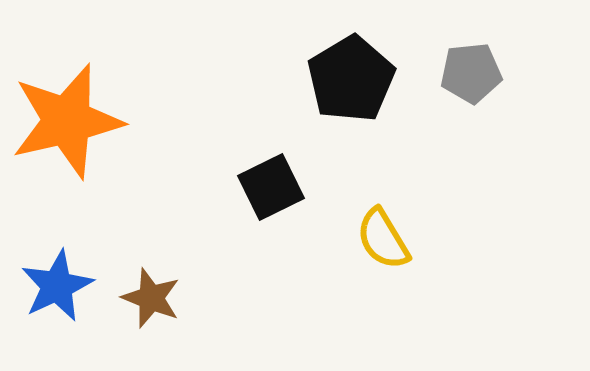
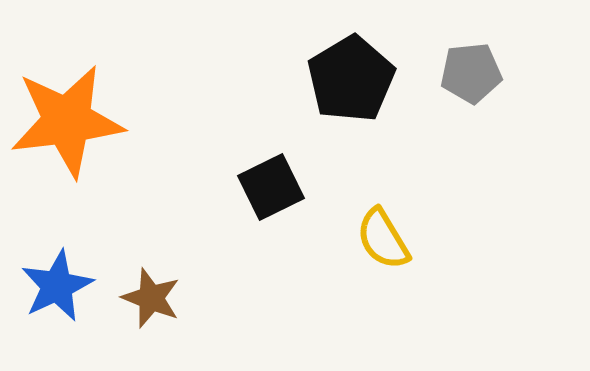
orange star: rotated 6 degrees clockwise
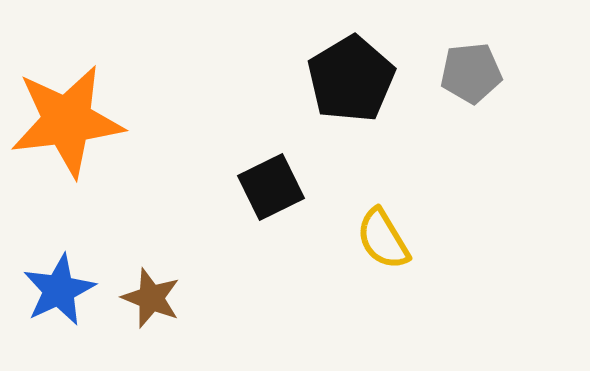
blue star: moved 2 px right, 4 px down
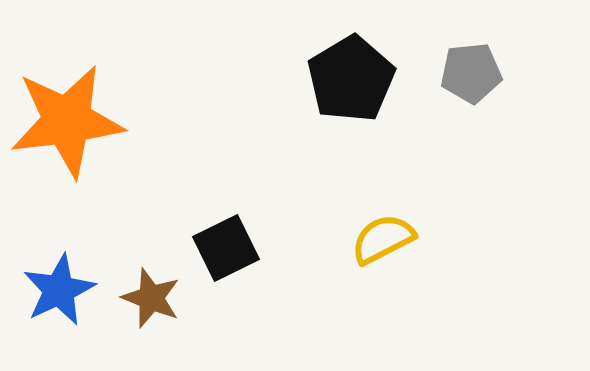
black square: moved 45 px left, 61 px down
yellow semicircle: rotated 94 degrees clockwise
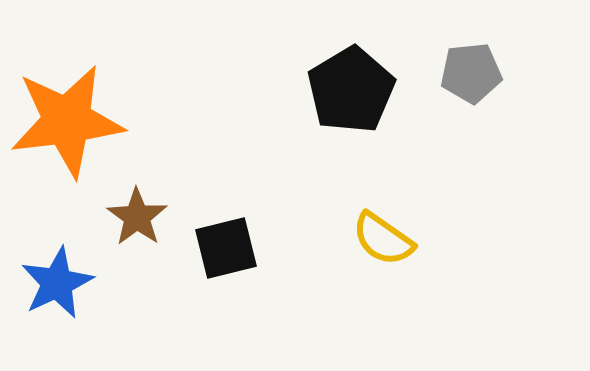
black pentagon: moved 11 px down
yellow semicircle: rotated 118 degrees counterclockwise
black square: rotated 12 degrees clockwise
blue star: moved 2 px left, 7 px up
brown star: moved 14 px left, 81 px up; rotated 14 degrees clockwise
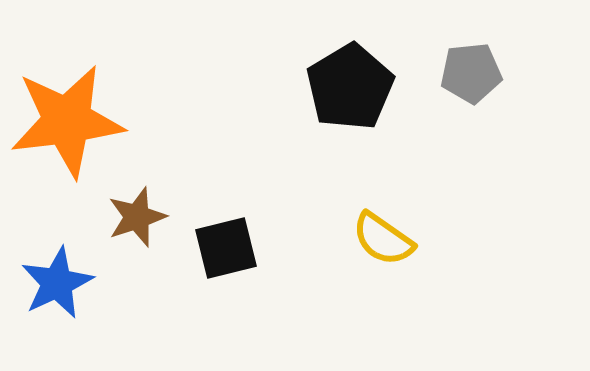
black pentagon: moved 1 px left, 3 px up
brown star: rotated 18 degrees clockwise
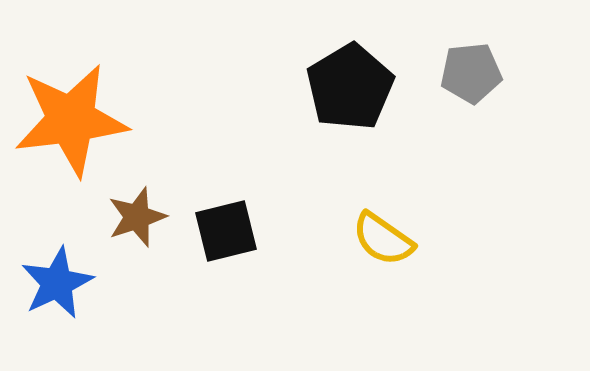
orange star: moved 4 px right, 1 px up
black square: moved 17 px up
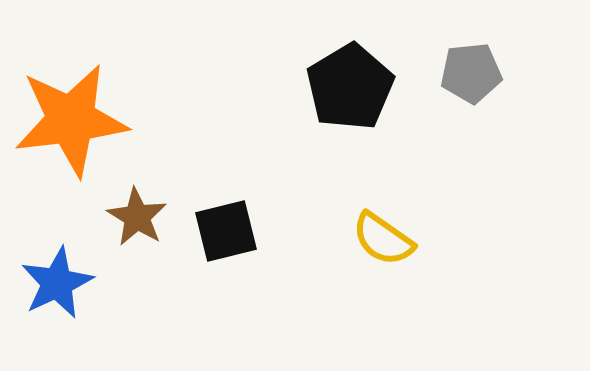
brown star: rotated 22 degrees counterclockwise
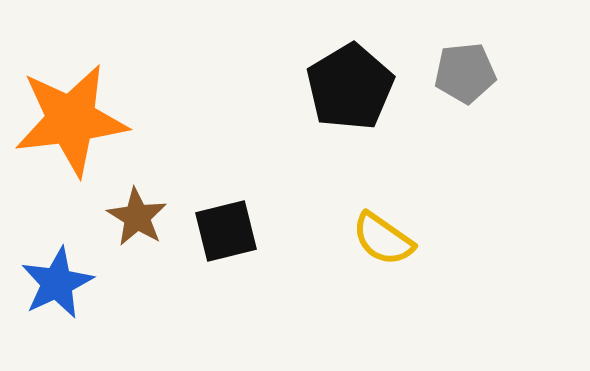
gray pentagon: moved 6 px left
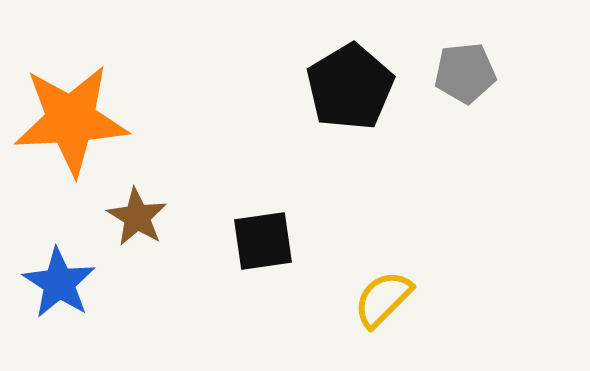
orange star: rotated 4 degrees clockwise
black square: moved 37 px right, 10 px down; rotated 6 degrees clockwise
yellow semicircle: moved 60 px down; rotated 100 degrees clockwise
blue star: moved 2 px right; rotated 14 degrees counterclockwise
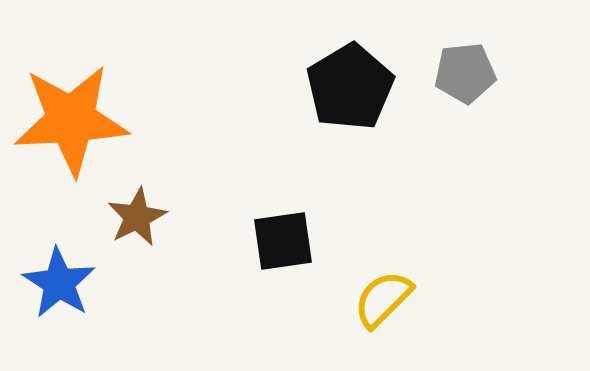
brown star: rotated 14 degrees clockwise
black square: moved 20 px right
